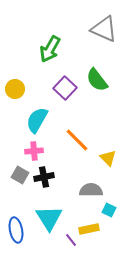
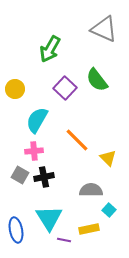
cyan square: rotated 16 degrees clockwise
purple line: moved 7 px left; rotated 40 degrees counterclockwise
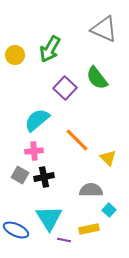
green semicircle: moved 2 px up
yellow circle: moved 34 px up
cyan semicircle: rotated 20 degrees clockwise
blue ellipse: rotated 55 degrees counterclockwise
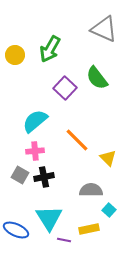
cyan semicircle: moved 2 px left, 1 px down
pink cross: moved 1 px right
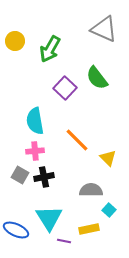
yellow circle: moved 14 px up
cyan semicircle: rotated 60 degrees counterclockwise
purple line: moved 1 px down
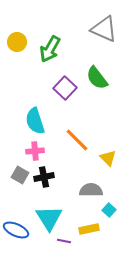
yellow circle: moved 2 px right, 1 px down
cyan semicircle: rotated 8 degrees counterclockwise
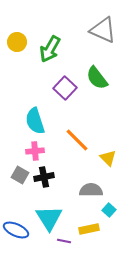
gray triangle: moved 1 px left, 1 px down
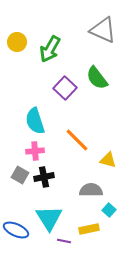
yellow triangle: moved 2 px down; rotated 30 degrees counterclockwise
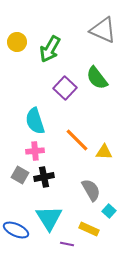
yellow triangle: moved 4 px left, 8 px up; rotated 12 degrees counterclockwise
gray semicircle: rotated 60 degrees clockwise
cyan square: moved 1 px down
yellow rectangle: rotated 36 degrees clockwise
purple line: moved 3 px right, 3 px down
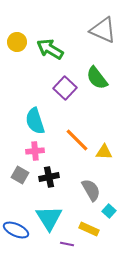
green arrow: rotated 92 degrees clockwise
black cross: moved 5 px right
